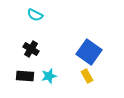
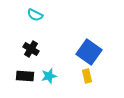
yellow rectangle: rotated 16 degrees clockwise
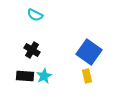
black cross: moved 1 px right, 1 px down
cyan star: moved 5 px left; rotated 14 degrees counterclockwise
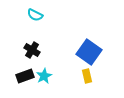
black rectangle: rotated 24 degrees counterclockwise
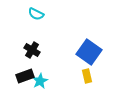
cyan semicircle: moved 1 px right, 1 px up
cyan star: moved 4 px left, 5 px down
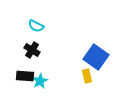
cyan semicircle: moved 12 px down
blue square: moved 7 px right, 5 px down
black rectangle: rotated 24 degrees clockwise
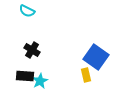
cyan semicircle: moved 9 px left, 15 px up
yellow rectangle: moved 1 px left, 1 px up
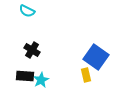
cyan star: moved 1 px right, 1 px up
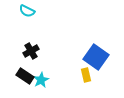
black cross: moved 1 px left, 1 px down; rotated 28 degrees clockwise
black rectangle: rotated 30 degrees clockwise
